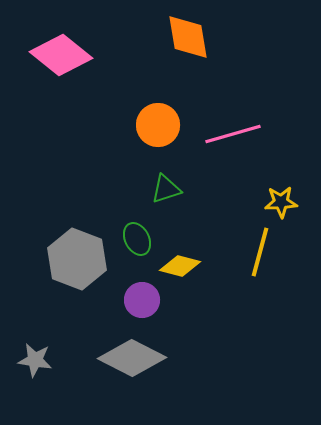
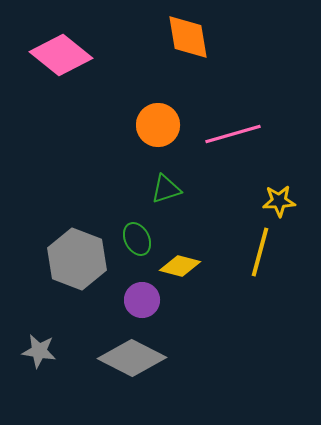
yellow star: moved 2 px left, 1 px up
gray star: moved 4 px right, 9 px up
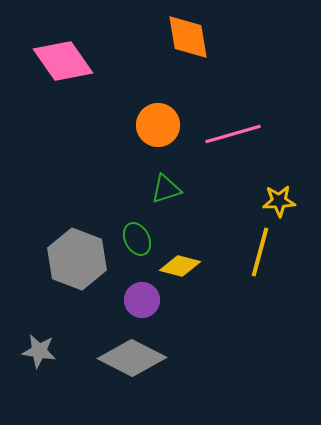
pink diamond: moved 2 px right, 6 px down; rotated 16 degrees clockwise
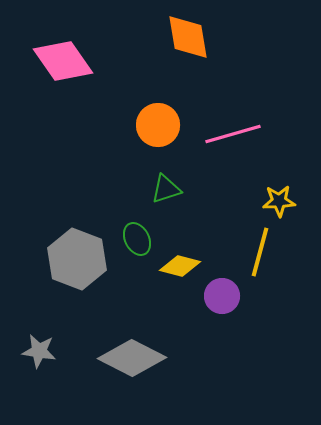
purple circle: moved 80 px right, 4 px up
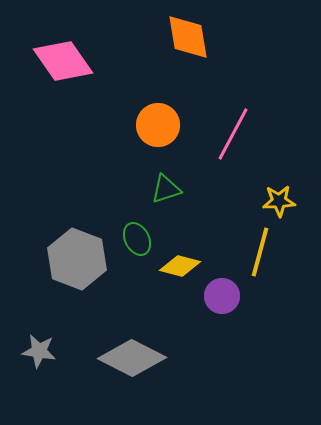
pink line: rotated 46 degrees counterclockwise
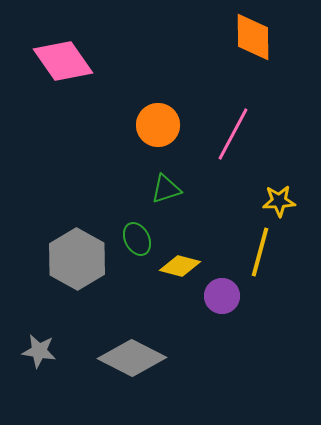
orange diamond: moved 65 px right; rotated 9 degrees clockwise
gray hexagon: rotated 8 degrees clockwise
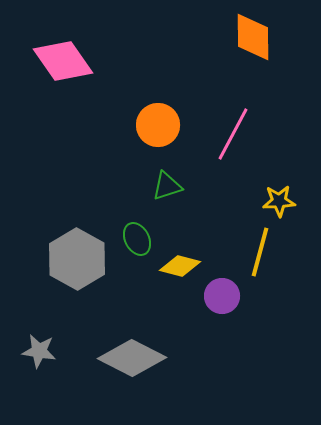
green triangle: moved 1 px right, 3 px up
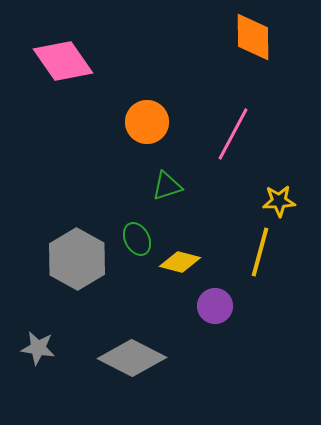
orange circle: moved 11 px left, 3 px up
yellow diamond: moved 4 px up
purple circle: moved 7 px left, 10 px down
gray star: moved 1 px left, 3 px up
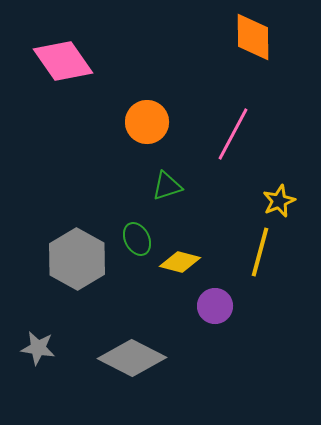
yellow star: rotated 20 degrees counterclockwise
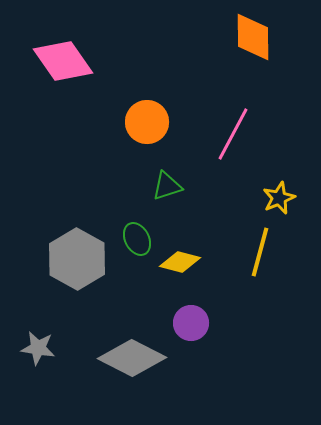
yellow star: moved 3 px up
purple circle: moved 24 px left, 17 px down
